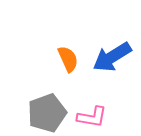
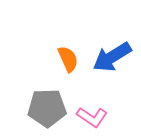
gray pentagon: moved 5 px up; rotated 18 degrees clockwise
pink L-shape: rotated 24 degrees clockwise
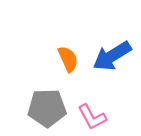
blue arrow: moved 1 px up
pink L-shape: rotated 28 degrees clockwise
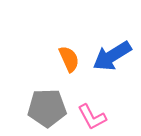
orange semicircle: moved 1 px right
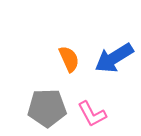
blue arrow: moved 2 px right, 2 px down
pink L-shape: moved 3 px up
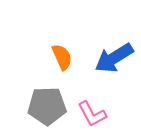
orange semicircle: moved 7 px left, 2 px up
gray pentagon: moved 2 px up
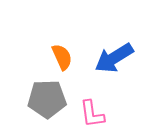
gray pentagon: moved 7 px up
pink L-shape: rotated 20 degrees clockwise
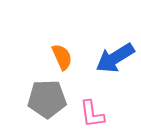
blue arrow: moved 1 px right
